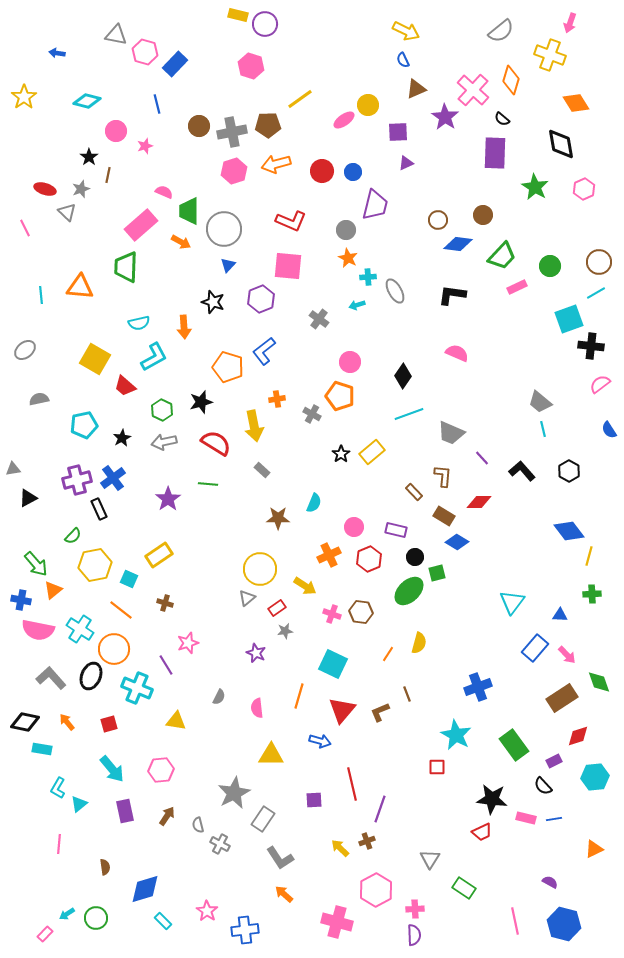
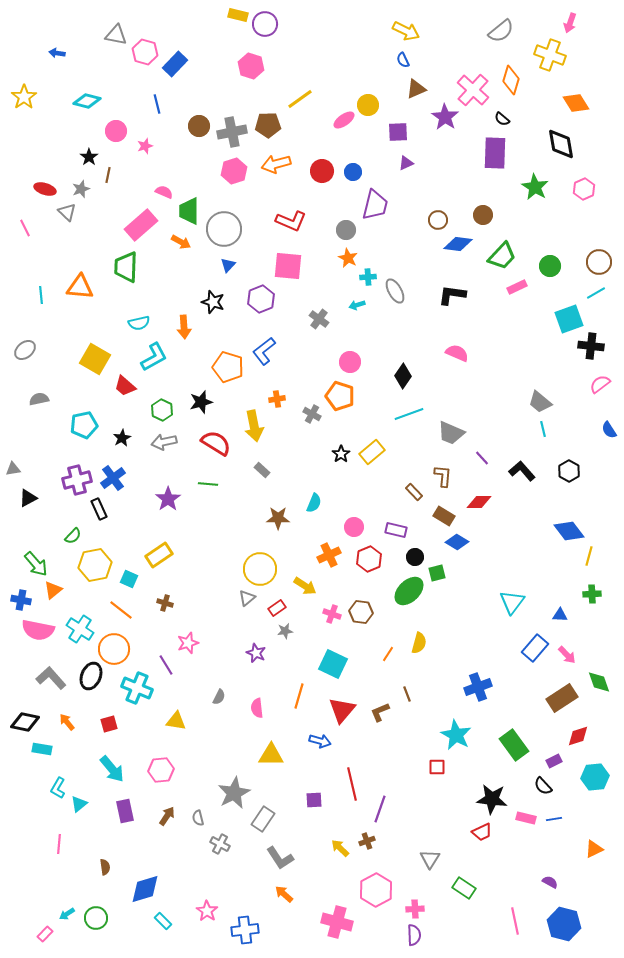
gray semicircle at (198, 825): moved 7 px up
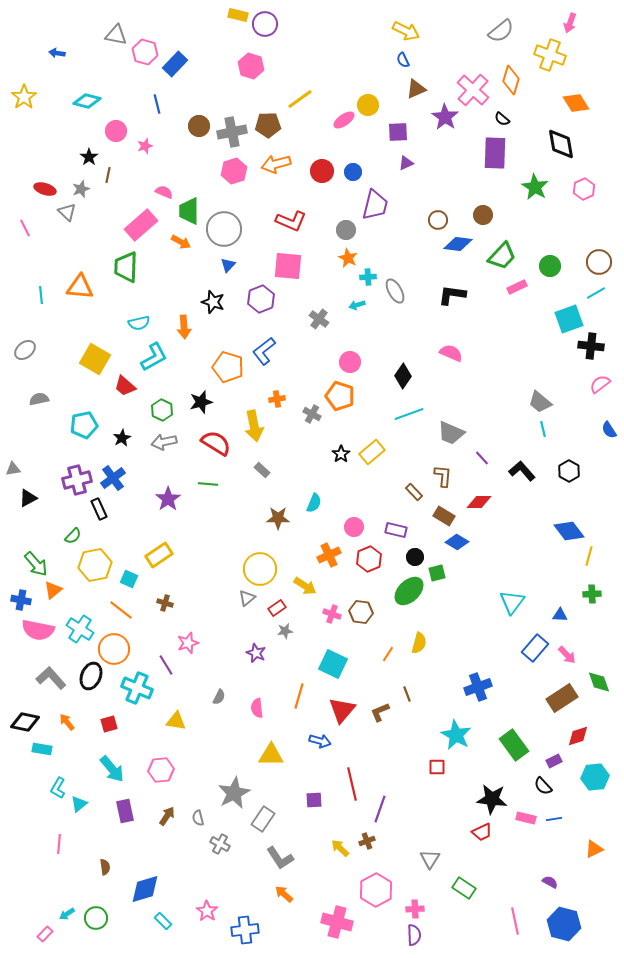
pink semicircle at (457, 353): moved 6 px left
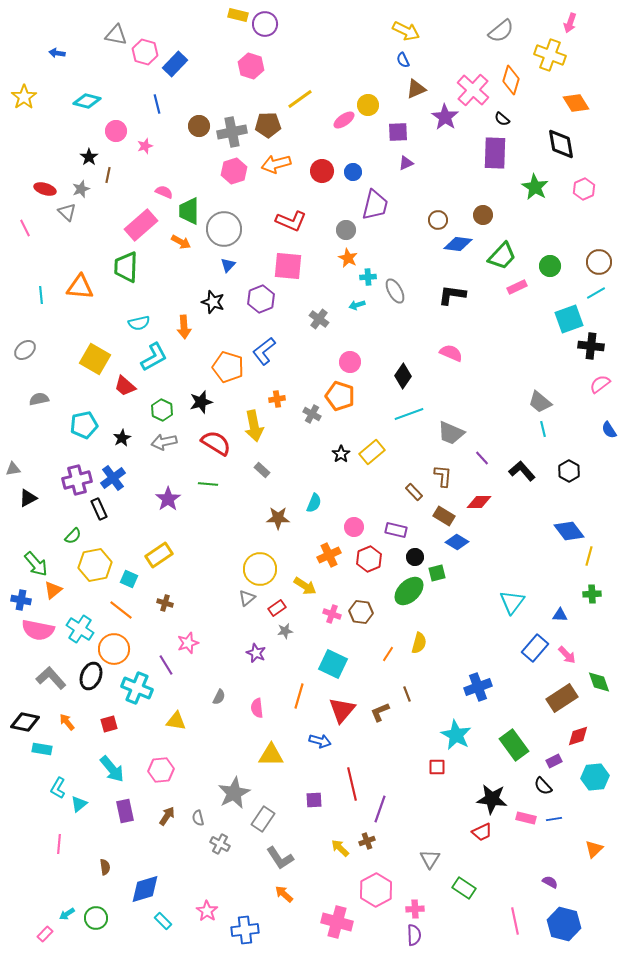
orange triangle at (594, 849): rotated 18 degrees counterclockwise
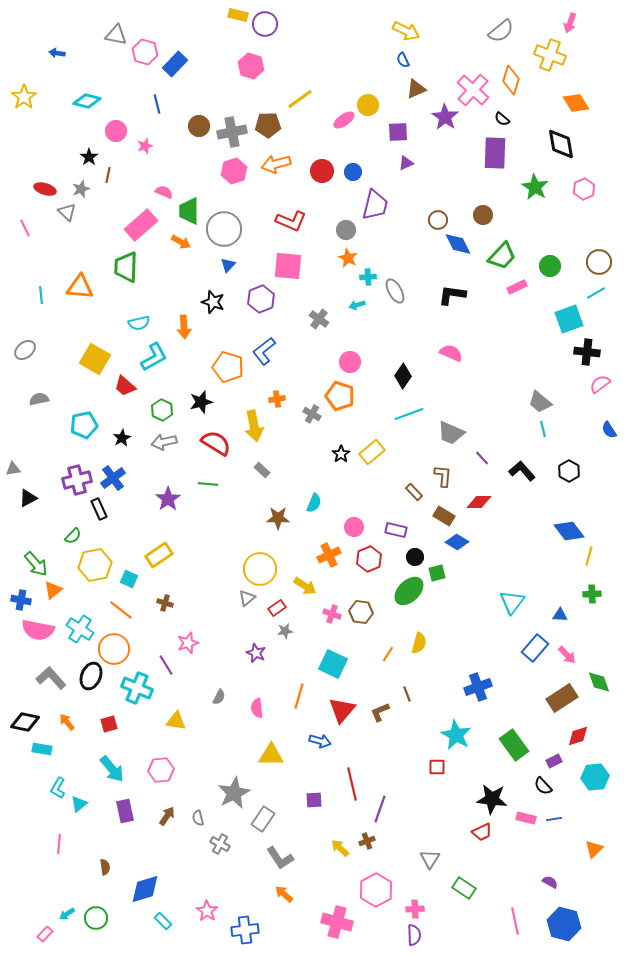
blue diamond at (458, 244): rotated 56 degrees clockwise
black cross at (591, 346): moved 4 px left, 6 px down
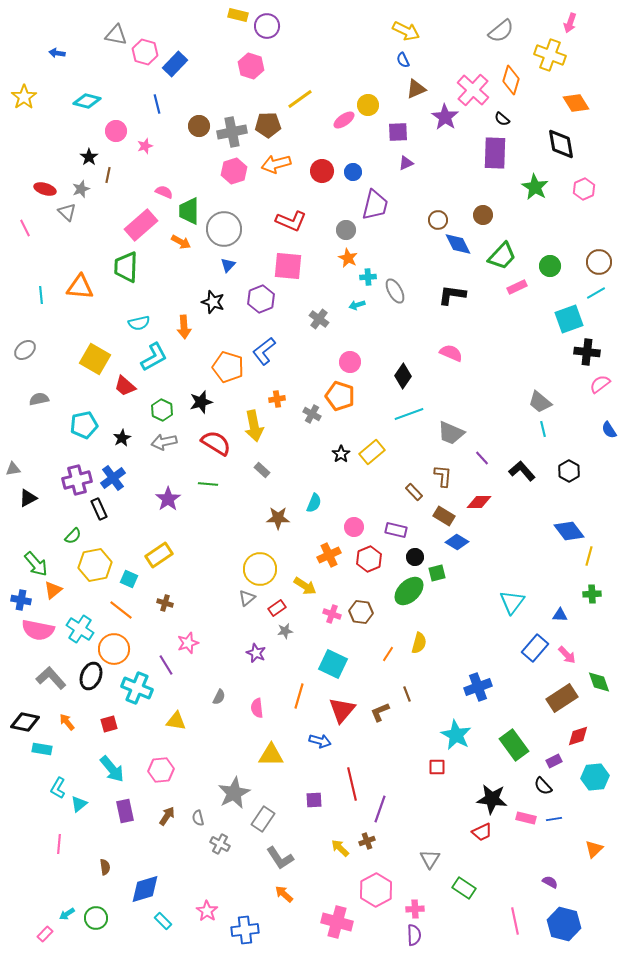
purple circle at (265, 24): moved 2 px right, 2 px down
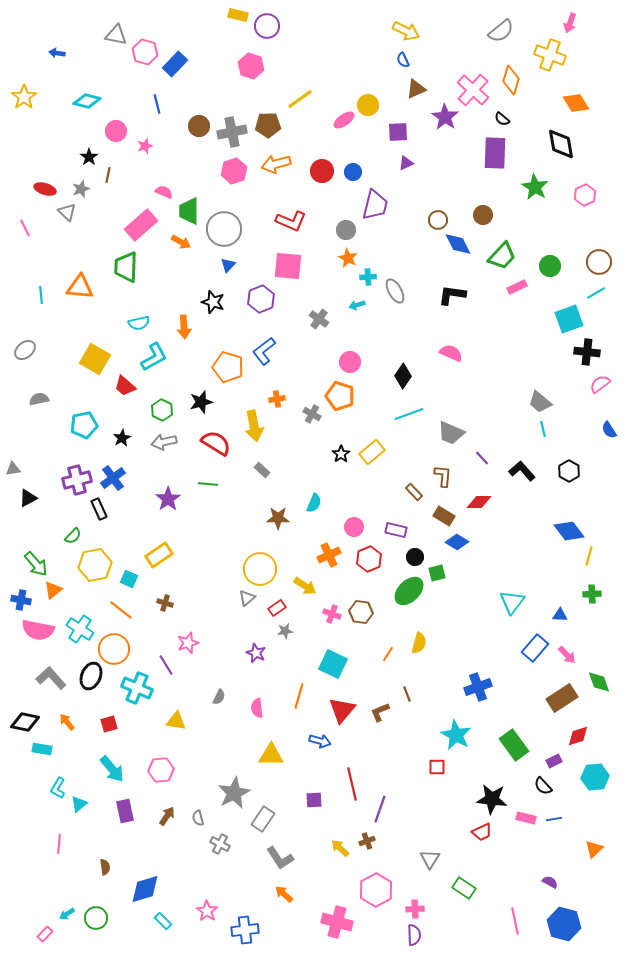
pink hexagon at (584, 189): moved 1 px right, 6 px down
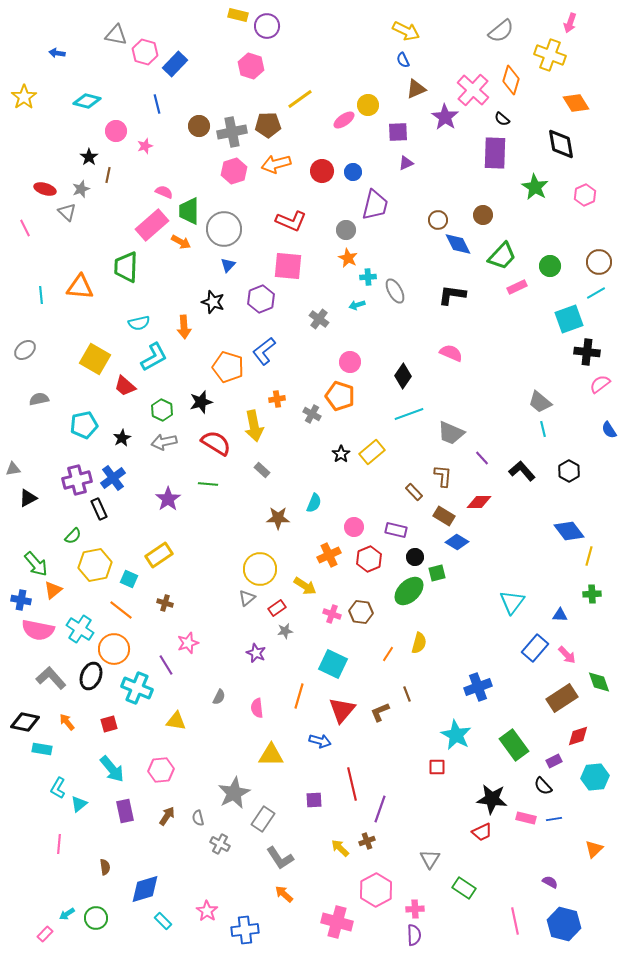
pink rectangle at (141, 225): moved 11 px right
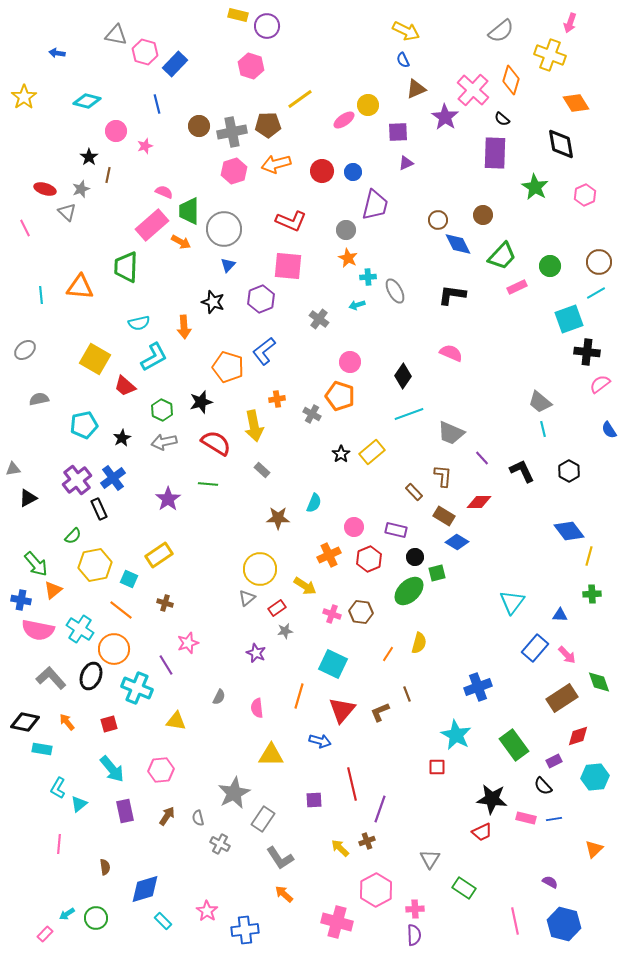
black L-shape at (522, 471): rotated 16 degrees clockwise
purple cross at (77, 480): rotated 24 degrees counterclockwise
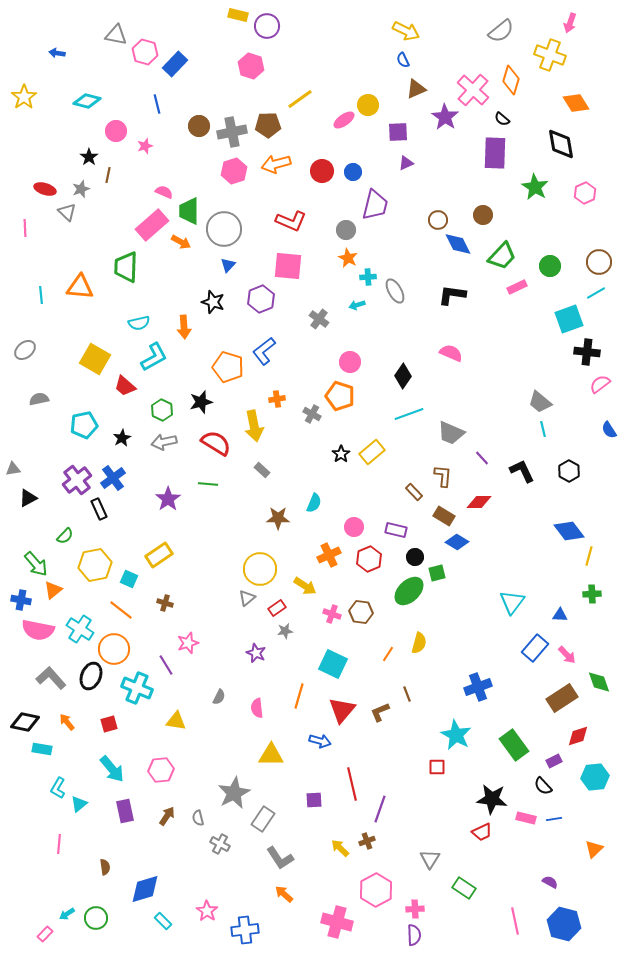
pink hexagon at (585, 195): moved 2 px up
pink line at (25, 228): rotated 24 degrees clockwise
green semicircle at (73, 536): moved 8 px left
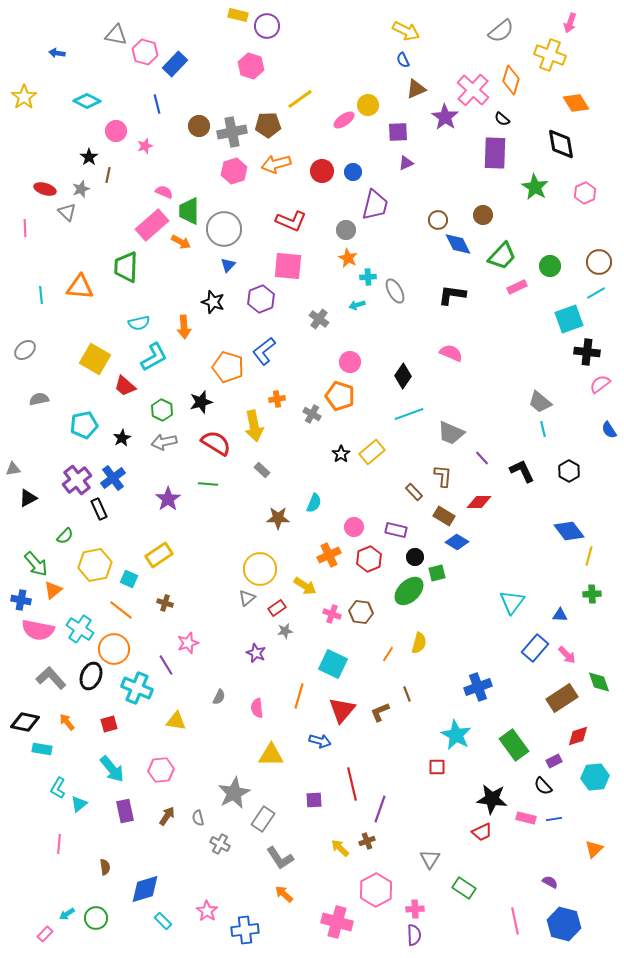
cyan diamond at (87, 101): rotated 12 degrees clockwise
